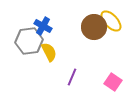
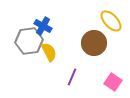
brown circle: moved 16 px down
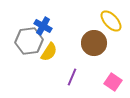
yellow semicircle: rotated 60 degrees clockwise
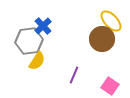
blue cross: rotated 18 degrees clockwise
brown circle: moved 8 px right, 4 px up
yellow semicircle: moved 12 px left, 9 px down
purple line: moved 2 px right, 2 px up
pink square: moved 3 px left, 4 px down
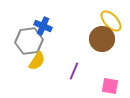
blue cross: rotated 24 degrees counterclockwise
purple line: moved 4 px up
pink square: rotated 24 degrees counterclockwise
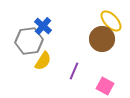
blue cross: rotated 18 degrees clockwise
yellow semicircle: moved 6 px right
pink square: moved 5 px left; rotated 18 degrees clockwise
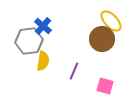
yellow semicircle: rotated 24 degrees counterclockwise
pink square: rotated 12 degrees counterclockwise
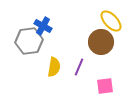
blue cross: rotated 12 degrees counterclockwise
brown circle: moved 1 px left, 3 px down
yellow semicircle: moved 11 px right, 6 px down
purple line: moved 5 px right, 4 px up
pink square: rotated 24 degrees counterclockwise
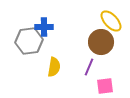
blue cross: moved 1 px right, 1 px down; rotated 30 degrees counterclockwise
purple line: moved 10 px right
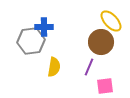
gray hexagon: moved 2 px right
